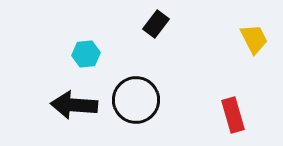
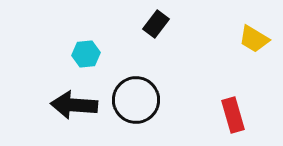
yellow trapezoid: rotated 148 degrees clockwise
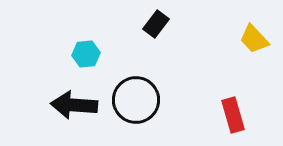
yellow trapezoid: rotated 16 degrees clockwise
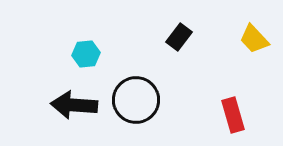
black rectangle: moved 23 px right, 13 px down
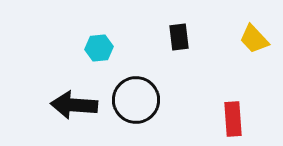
black rectangle: rotated 44 degrees counterclockwise
cyan hexagon: moved 13 px right, 6 px up
red rectangle: moved 4 px down; rotated 12 degrees clockwise
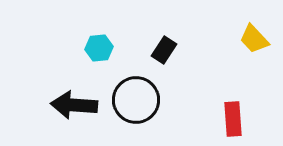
black rectangle: moved 15 px left, 13 px down; rotated 40 degrees clockwise
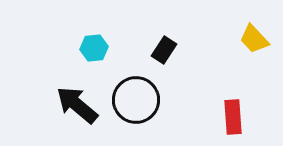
cyan hexagon: moved 5 px left
black arrow: moved 3 px right; rotated 36 degrees clockwise
red rectangle: moved 2 px up
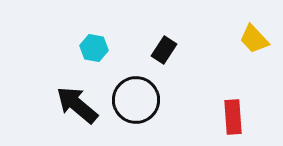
cyan hexagon: rotated 16 degrees clockwise
